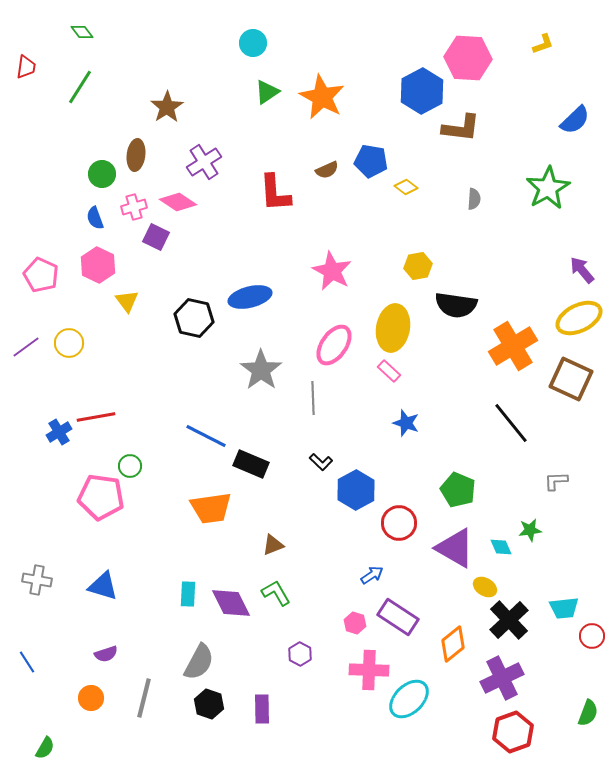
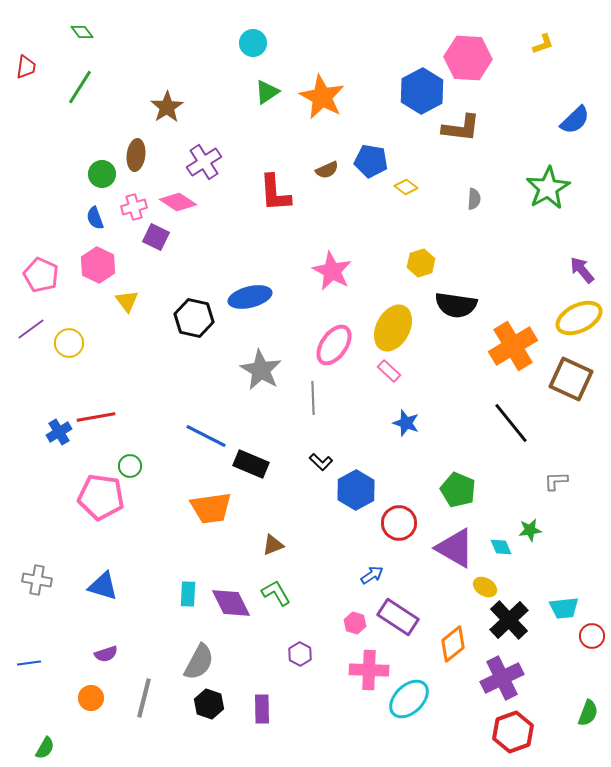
yellow hexagon at (418, 266): moved 3 px right, 3 px up; rotated 8 degrees counterclockwise
yellow ellipse at (393, 328): rotated 18 degrees clockwise
purple line at (26, 347): moved 5 px right, 18 px up
gray star at (261, 370): rotated 6 degrees counterclockwise
blue line at (27, 662): moved 2 px right, 1 px down; rotated 65 degrees counterclockwise
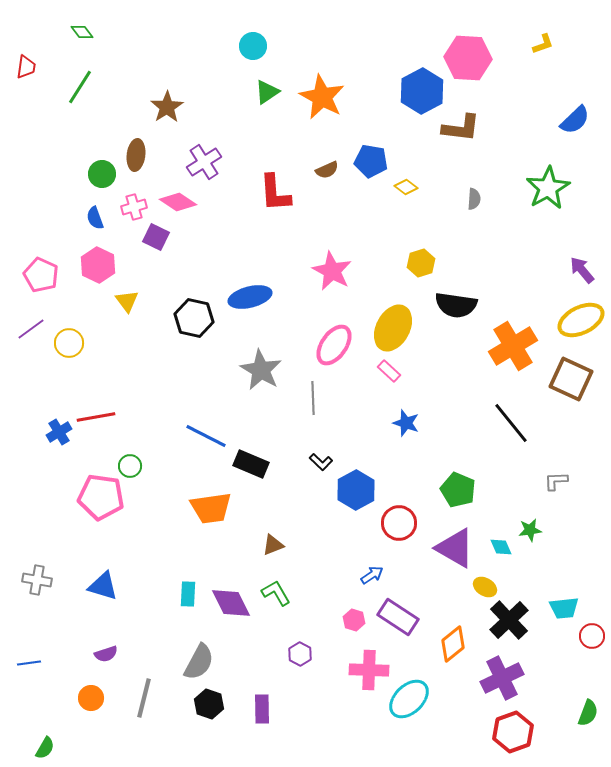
cyan circle at (253, 43): moved 3 px down
yellow ellipse at (579, 318): moved 2 px right, 2 px down
pink hexagon at (355, 623): moved 1 px left, 3 px up
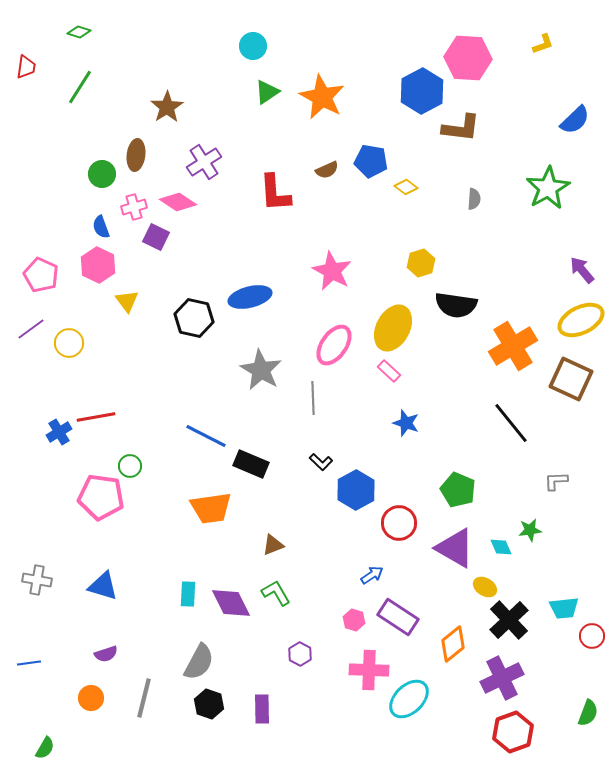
green diamond at (82, 32): moved 3 px left; rotated 35 degrees counterclockwise
blue semicircle at (95, 218): moved 6 px right, 9 px down
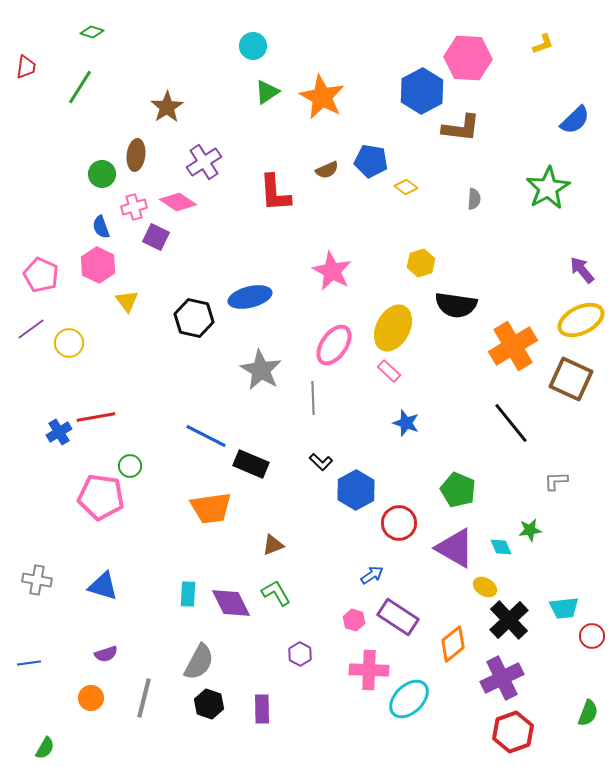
green diamond at (79, 32): moved 13 px right
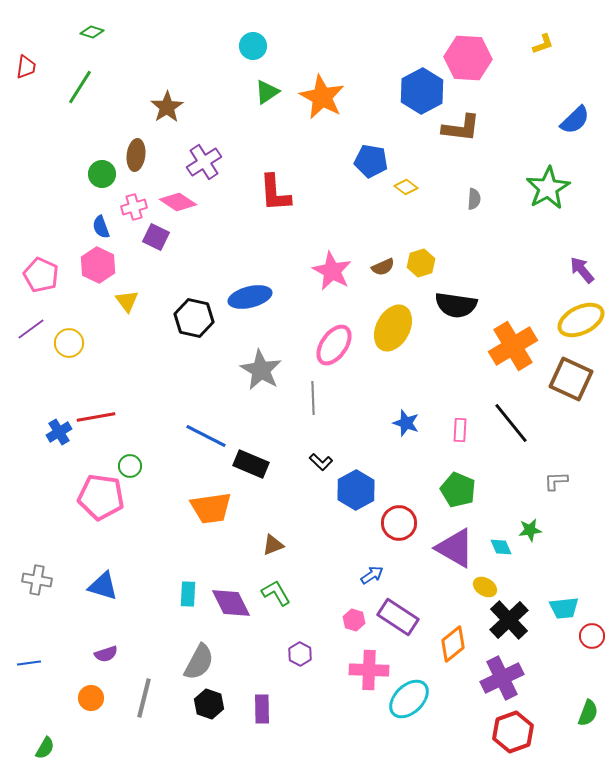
brown semicircle at (327, 170): moved 56 px right, 97 px down
pink rectangle at (389, 371): moved 71 px right, 59 px down; rotated 50 degrees clockwise
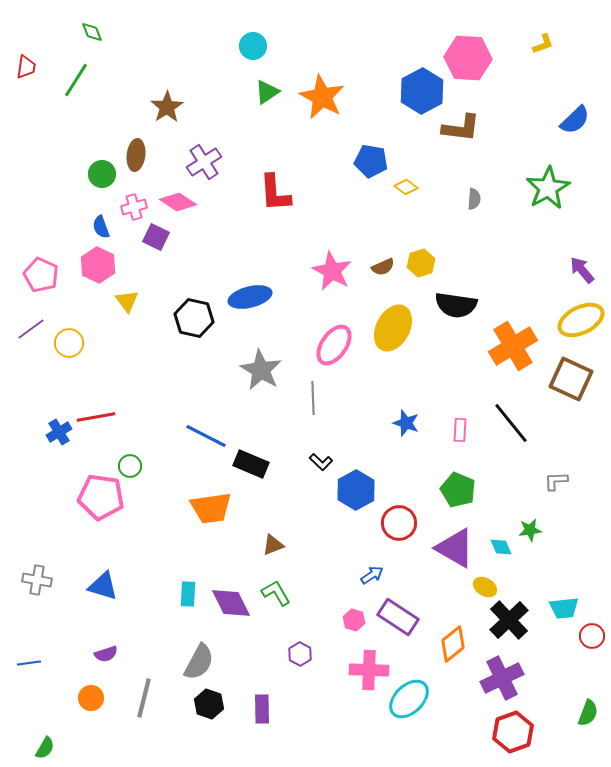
green diamond at (92, 32): rotated 50 degrees clockwise
green line at (80, 87): moved 4 px left, 7 px up
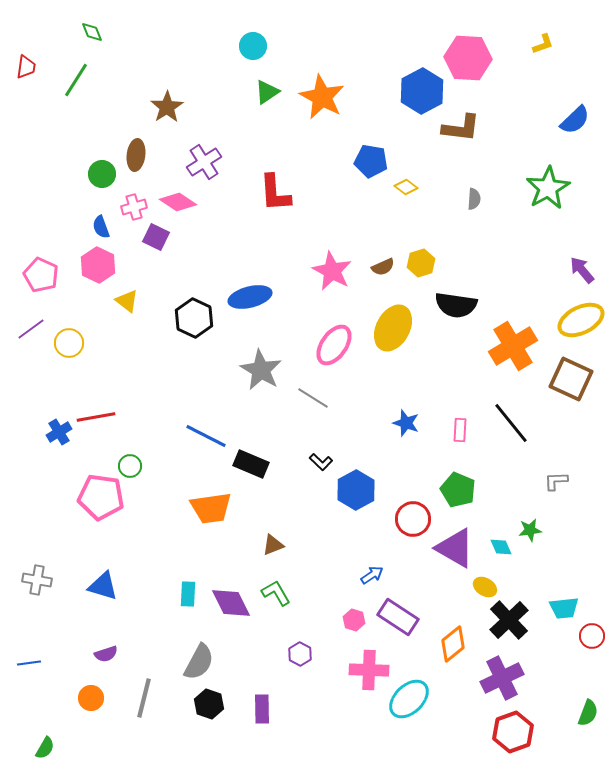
yellow triangle at (127, 301): rotated 15 degrees counterclockwise
black hexagon at (194, 318): rotated 12 degrees clockwise
gray line at (313, 398): rotated 56 degrees counterclockwise
red circle at (399, 523): moved 14 px right, 4 px up
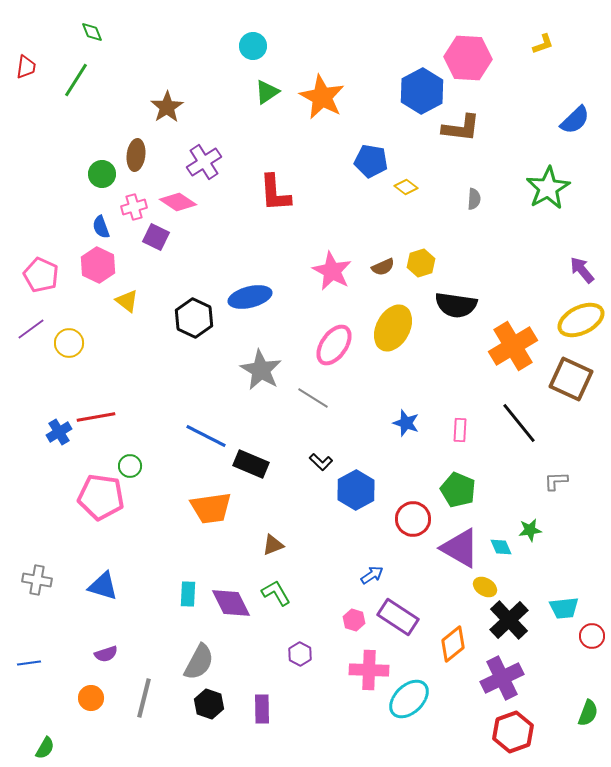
black line at (511, 423): moved 8 px right
purple triangle at (455, 548): moved 5 px right
